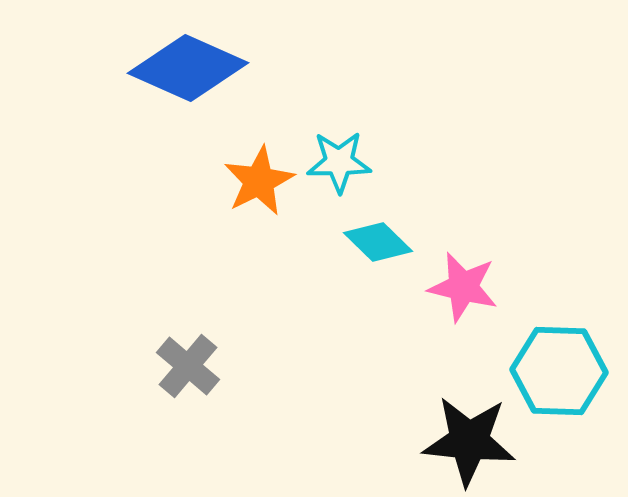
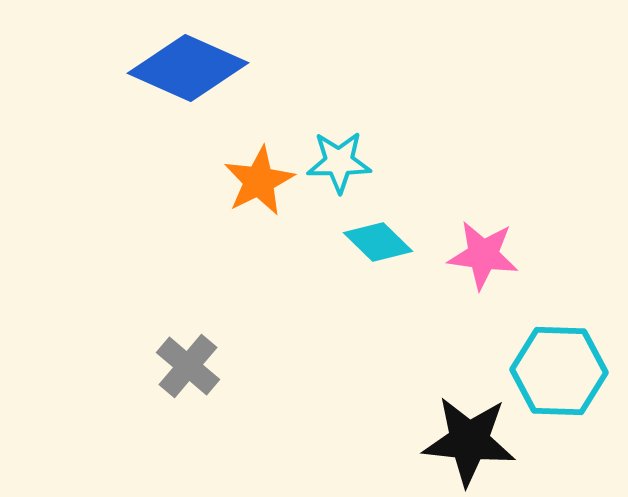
pink star: moved 20 px right, 32 px up; rotated 6 degrees counterclockwise
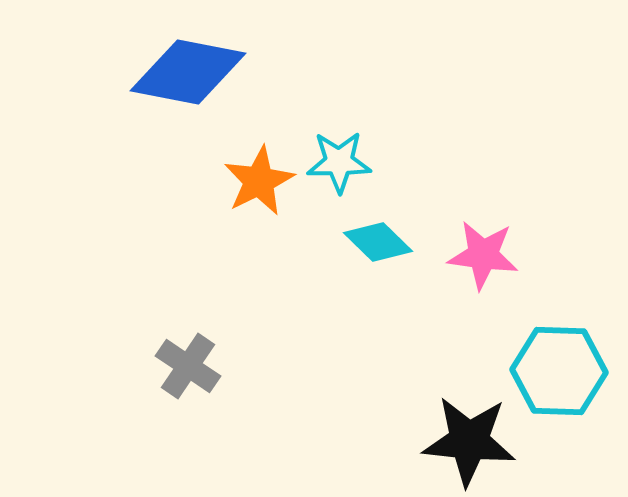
blue diamond: moved 4 px down; rotated 13 degrees counterclockwise
gray cross: rotated 6 degrees counterclockwise
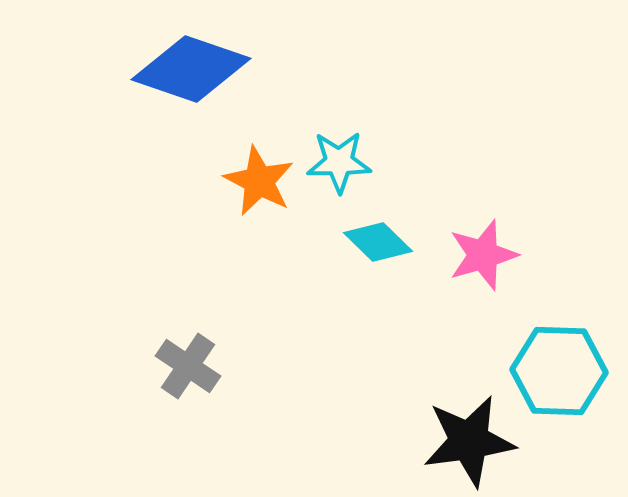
blue diamond: moved 3 px right, 3 px up; rotated 8 degrees clockwise
orange star: rotated 18 degrees counterclockwise
pink star: rotated 24 degrees counterclockwise
black star: rotated 14 degrees counterclockwise
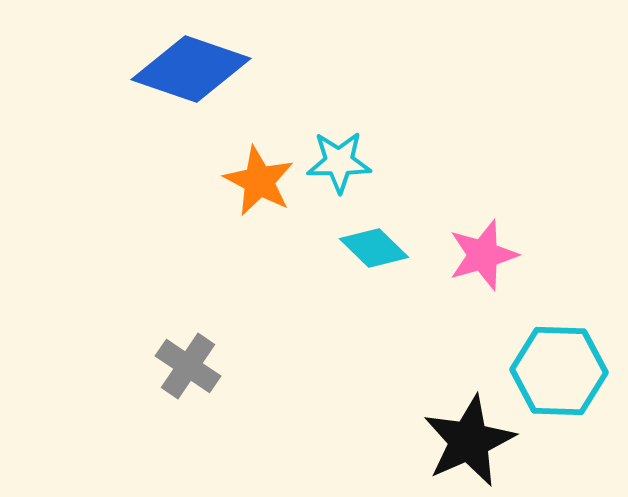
cyan diamond: moved 4 px left, 6 px down
black star: rotated 16 degrees counterclockwise
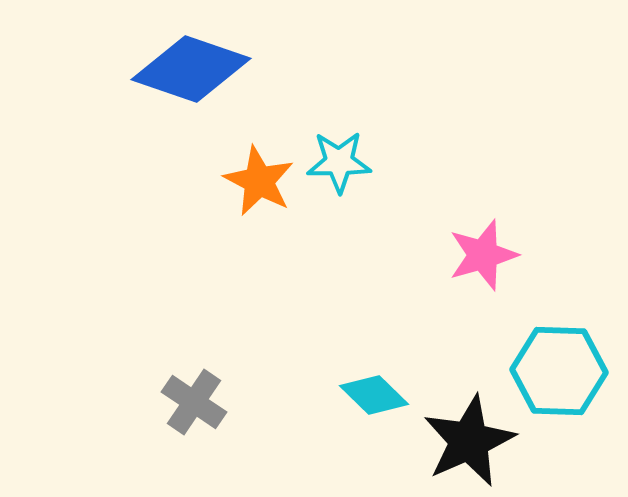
cyan diamond: moved 147 px down
gray cross: moved 6 px right, 36 px down
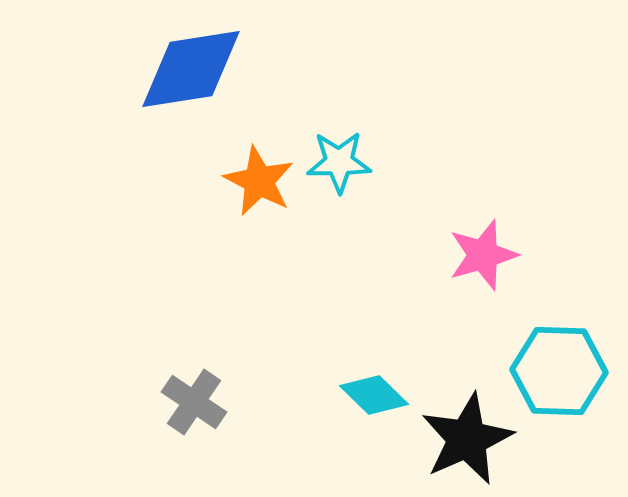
blue diamond: rotated 28 degrees counterclockwise
black star: moved 2 px left, 2 px up
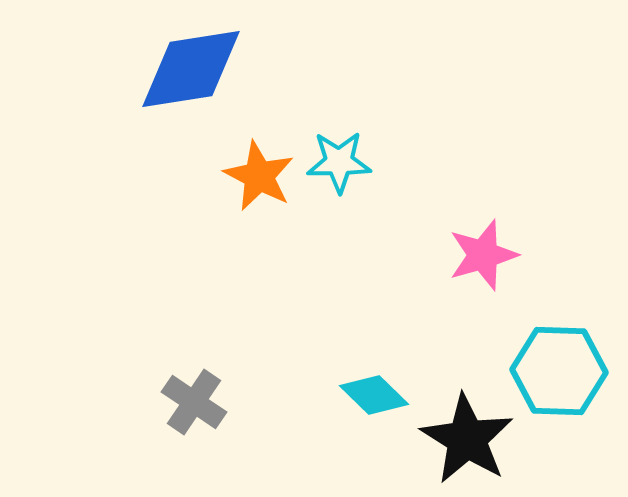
orange star: moved 5 px up
black star: rotated 16 degrees counterclockwise
